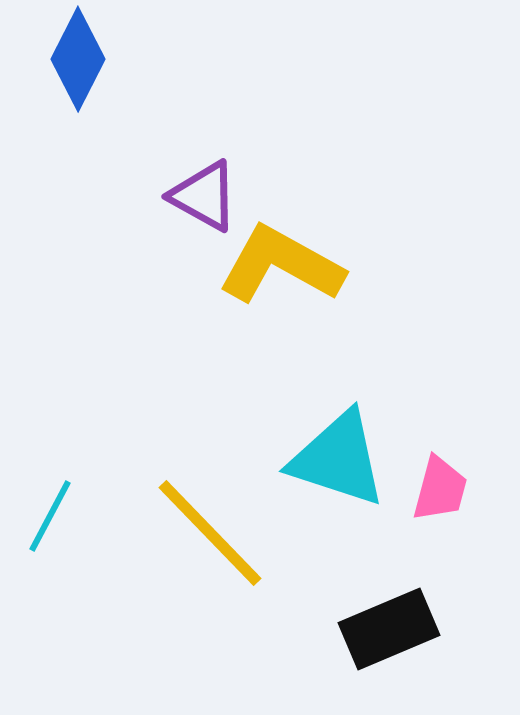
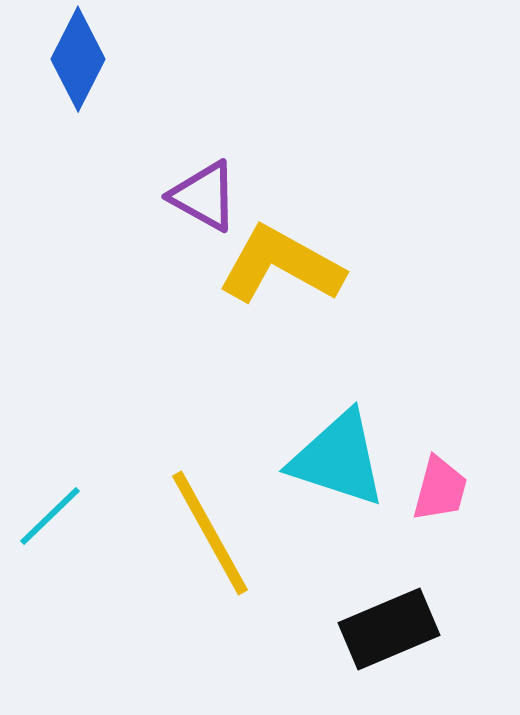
cyan line: rotated 18 degrees clockwise
yellow line: rotated 15 degrees clockwise
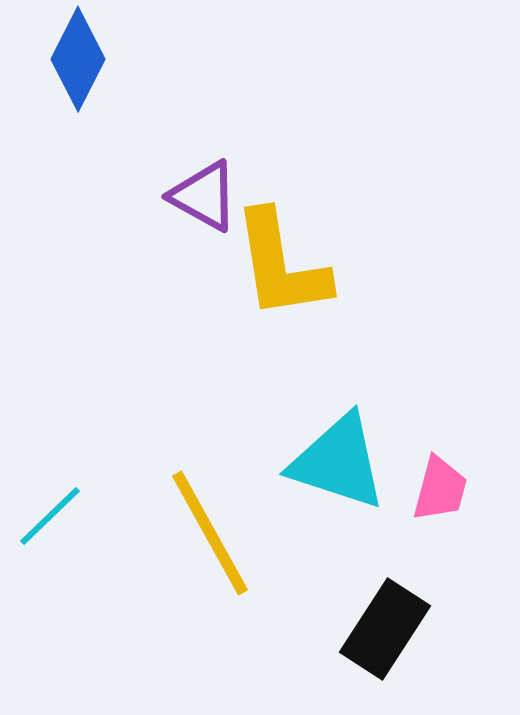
yellow L-shape: rotated 128 degrees counterclockwise
cyan triangle: moved 3 px down
black rectangle: moved 4 px left; rotated 34 degrees counterclockwise
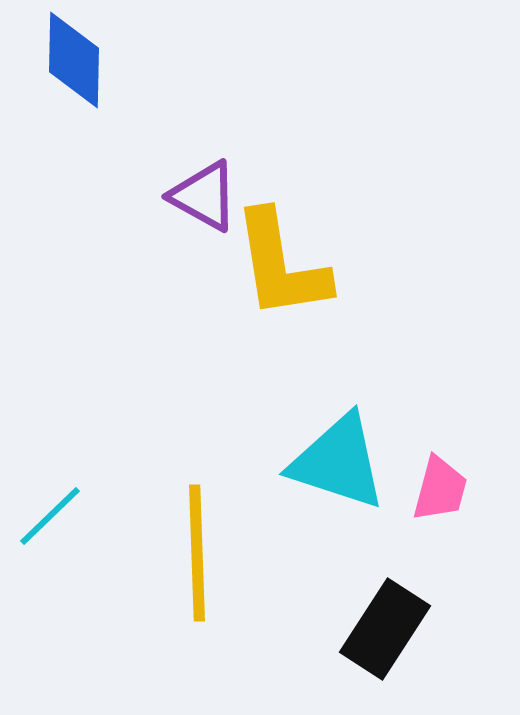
blue diamond: moved 4 px left, 1 px down; rotated 26 degrees counterclockwise
yellow line: moved 13 px left, 20 px down; rotated 27 degrees clockwise
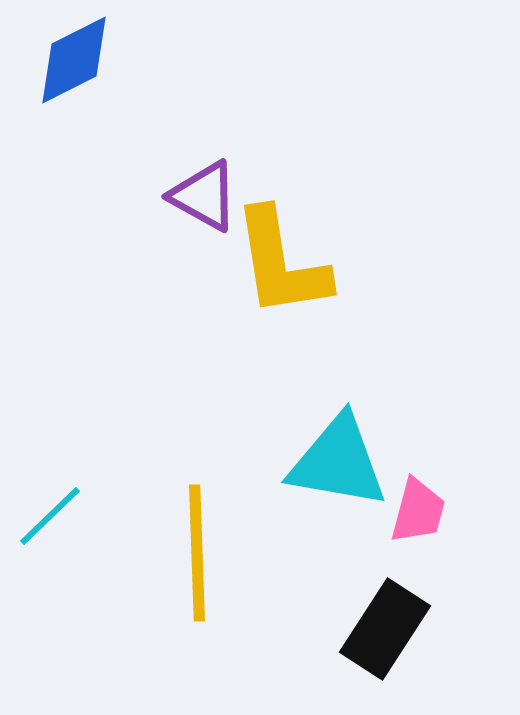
blue diamond: rotated 62 degrees clockwise
yellow L-shape: moved 2 px up
cyan triangle: rotated 8 degrees counterclockwise
pink trapezoid: moved 22 px left, 22 px down
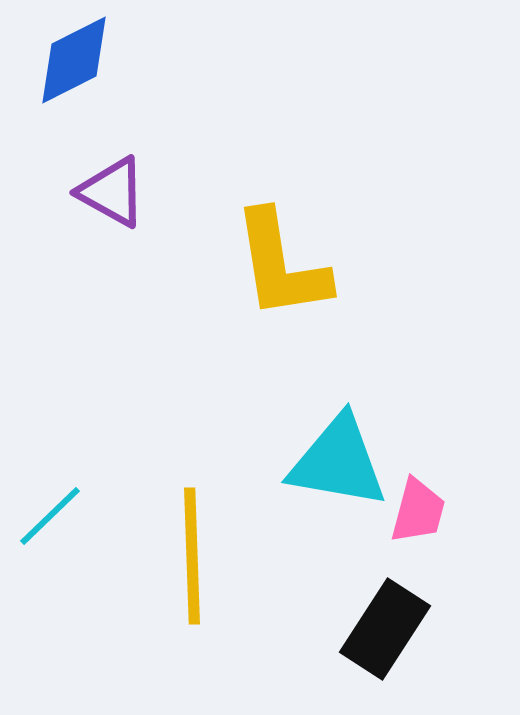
purple triangle: moved 92 px left, 4 px up
yellow L-shape: moved 2 px down
yellow line: moved 5 px left, 3 px down
